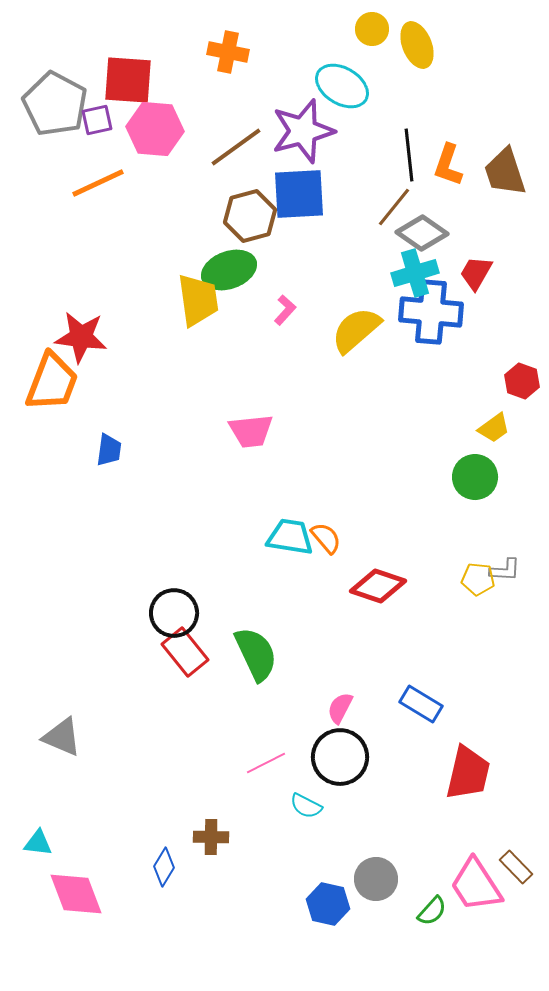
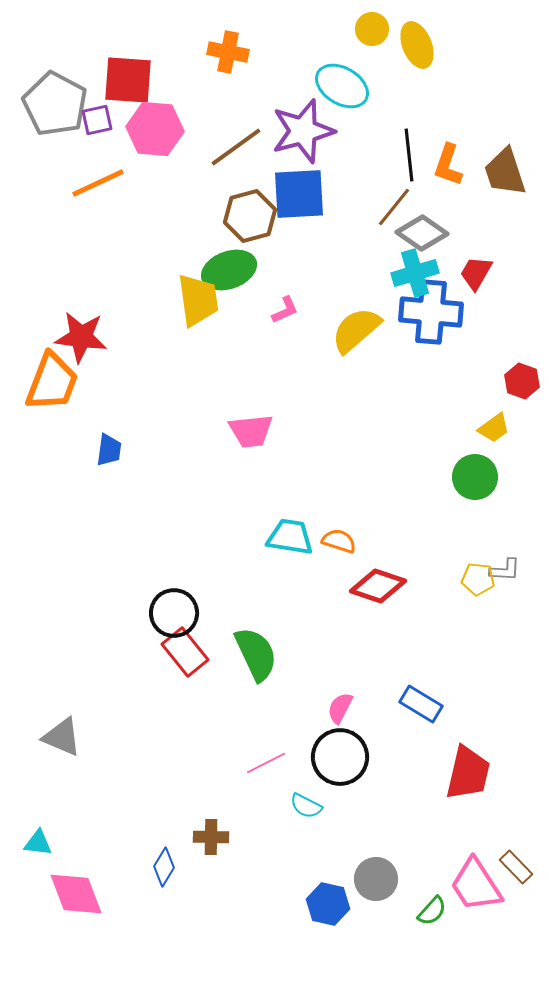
pink L-shape at (285, 310): rotated 24 degrees clockwise
orange semicircle at (326, 538): moved 13 px right, 3 px down; rotated 32 degrees counterclockwise
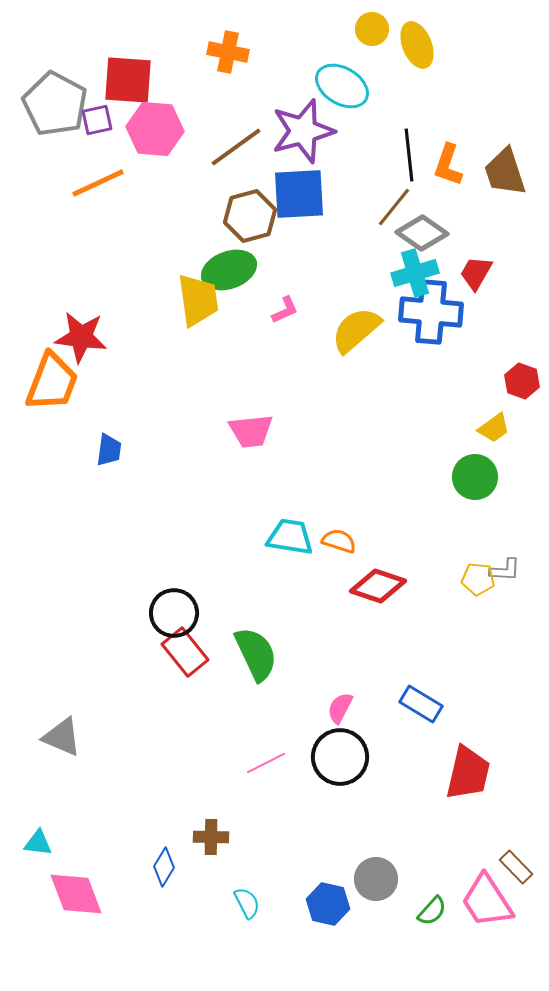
cyan semicircle at (306, 806): moved 59 px left, 97 px down; rotated 144 degrees counterclockwise
pink trapezoid at (476, 885): moved 11 px right, 16 px down
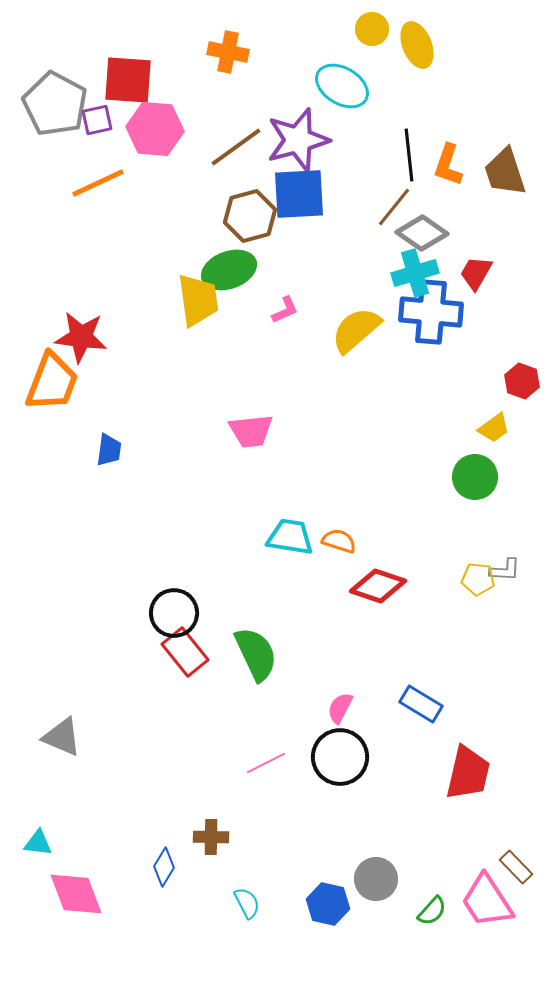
purple star at (303, 131): moved 5 px left, 9 px down
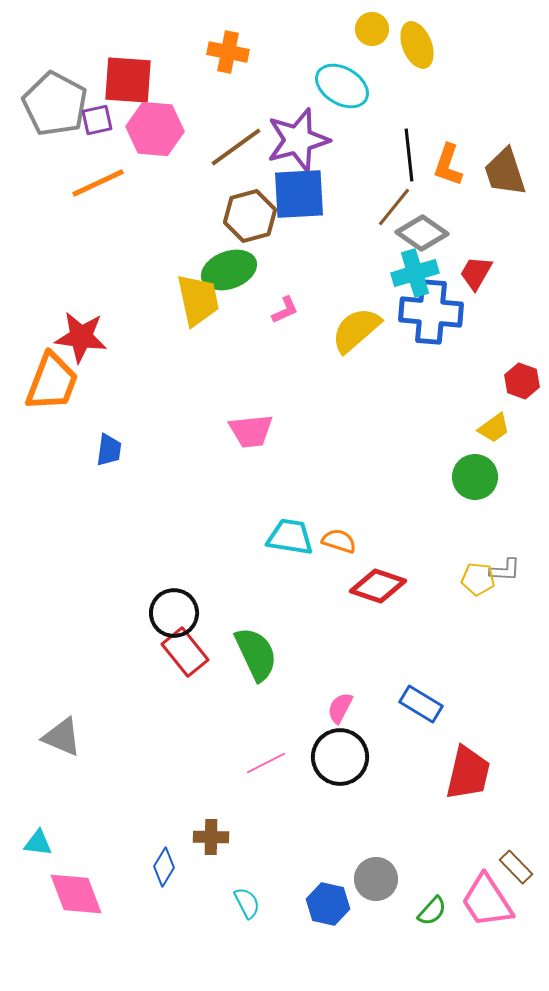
yellow trapezoid at (198, 300): rotated 4 degrees counterclockwise
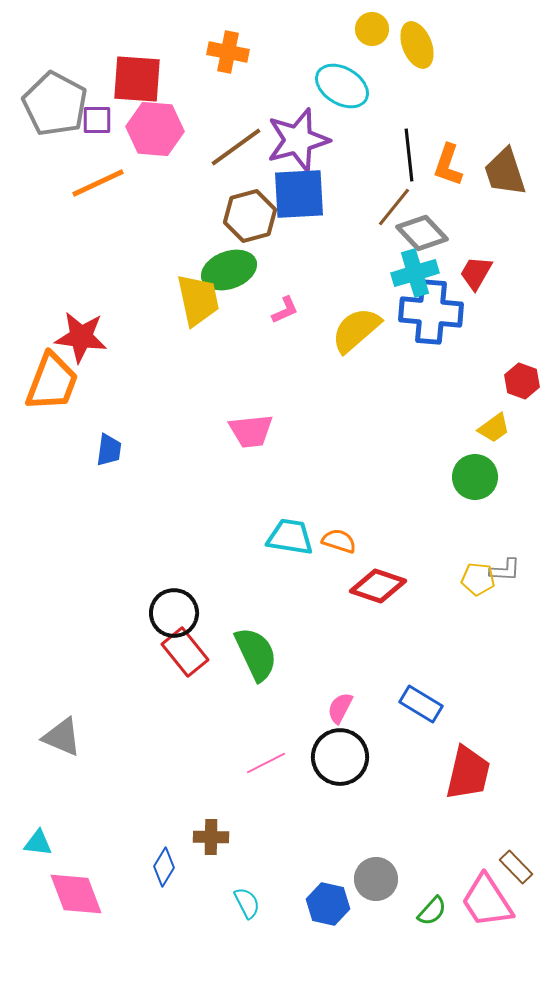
red square at (128, 80): moved 9 px right, 1 px up
purple square at (97, 120): rotated 12 degrees clockwise
gray diamond at (422, 233): rotated 12 degrees clockwise
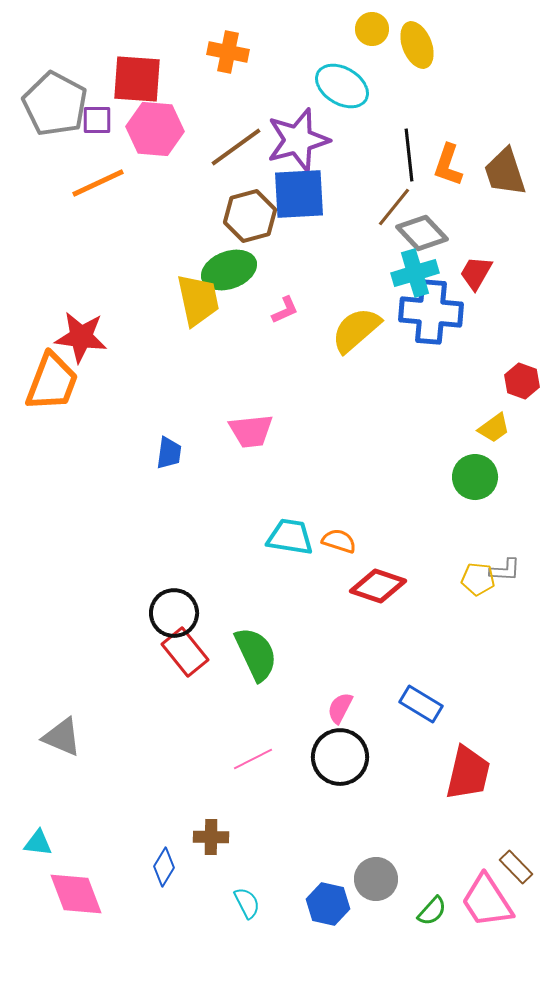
blue trapezoid at (109, 450): moved 60 px right, 3 px down
pink line at (266, 763): moved 13 px left, 4 px up
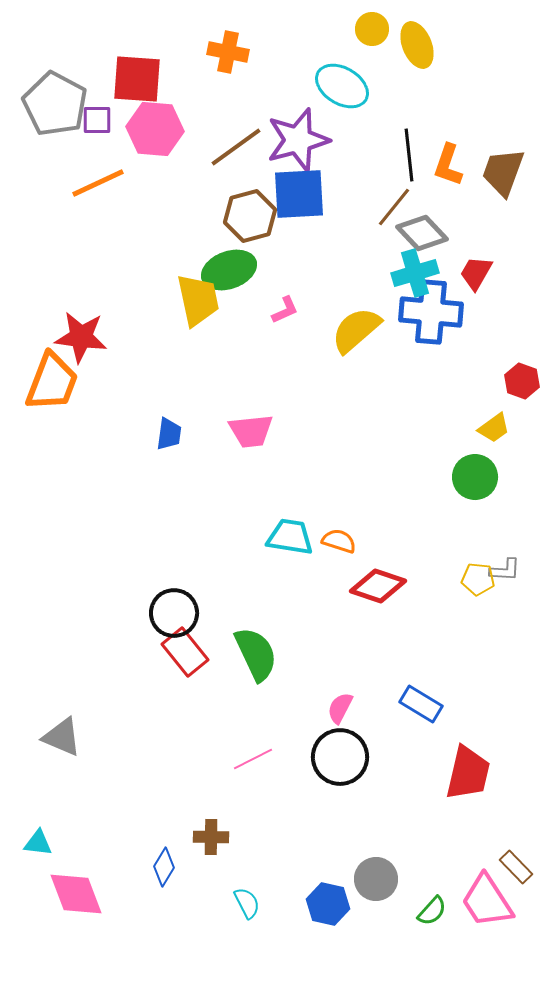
brown trapezoid at (505, 172): moved 2 px left; rotated 38 degrees clockwise
blue trapezoid at (169, 453): moved 19 px up
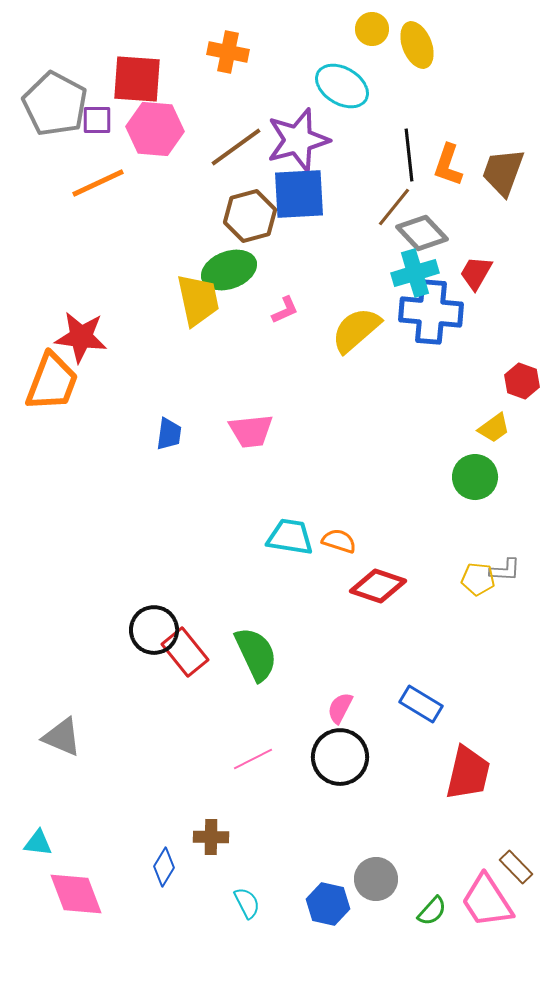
black circle at (174, 613): moved 20 px left, 17 px down
